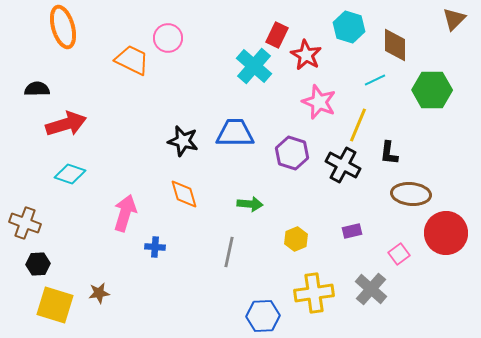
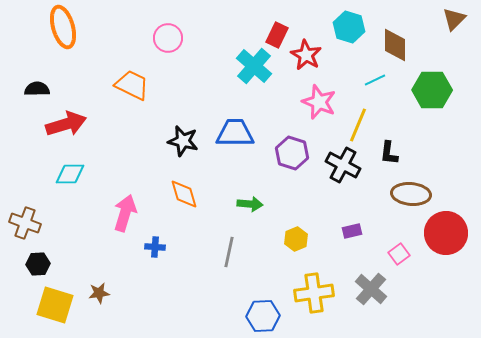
orange trapezoid: moved 25 px down
cyan diamond: rotated 20 degrees counterclockwise
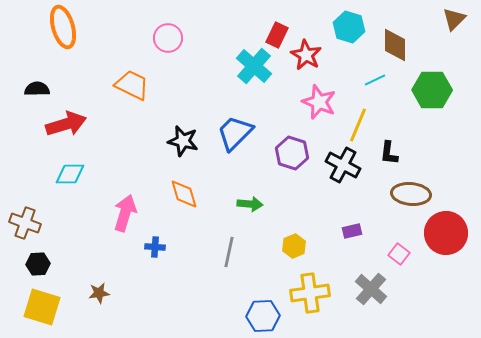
blue trapezoid: rotated 45 degrees counterclockwise
yellow hexagon: moved 2 px left, 7 px down
pink square: rotated 15 degrees counterclockwise
yellow cross: moved 4 px left
yellow square: moved 13 px left, 2 px down
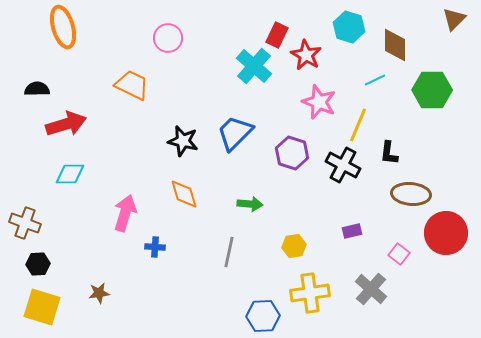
yellow hexagon: rotated 15 degrees clockwise
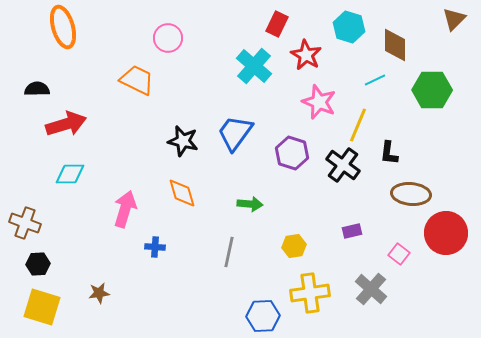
red rectangle: moved 11 px up
orange trapezoid: moved 5 px right, 5 px up
blue trapezoid: rotated 9 degrees counterclockwise
black cross: rotated 8 degrees clockwise
orange diamond: moved 2 px left, 1 px up
pink arrow: moved 4 px up
